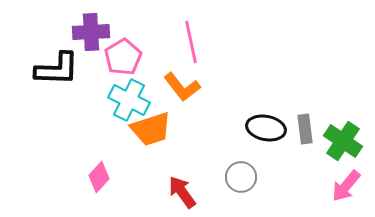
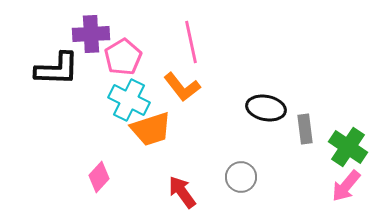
purple cross: moved 2 px down
black ellipse: moved 20 px up
green cross: moved 5 px right, 6 px down
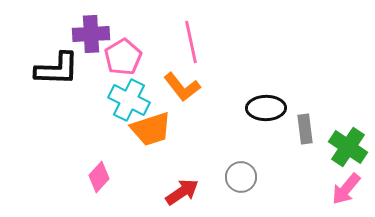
black ellipse: rotated 12 degrees counterclockwise
pink arrow: moved 3 px down
red arrow: rotated 92 degrees clockwise
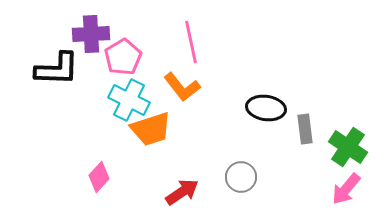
black ellipse: rotated 9 degrees clockwise
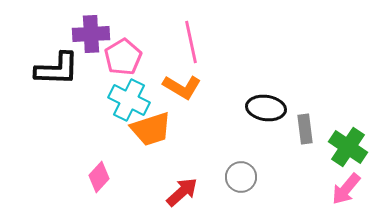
orange L-shape: rotated 21 degrees counterclockwise
red arrow: rotated 8 degrees counterclockwise
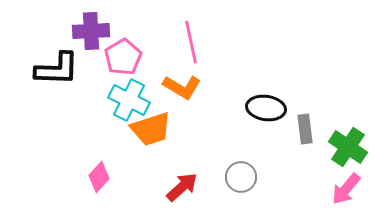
purple cross: moved 3 px up
red arrow: moved 5 px up
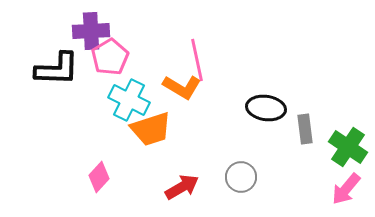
pink line: moved 6 px right, 18 px down
pink pentagon: moved 13 px left
red arrow: rotated 12 degrees clockwise
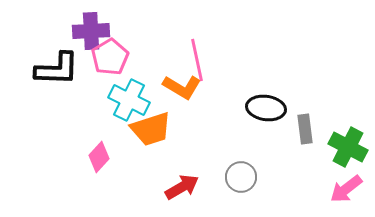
green cross: rotated 6 degrees counterclockwise
pink diamond: moved 20 px up
pink arrow: rotated 12 degrees clockwise
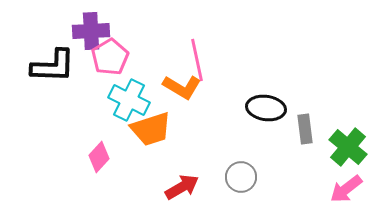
black L-shape: moved 4 px left, 3 px up
green cross: rotated 12 degrees clockwise
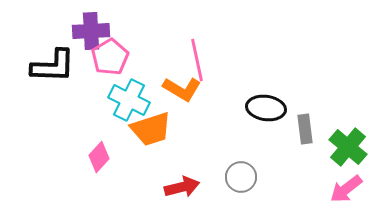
orange L-shape: moved 2 px down
red arrow: rotated 16 degrees clockwise
